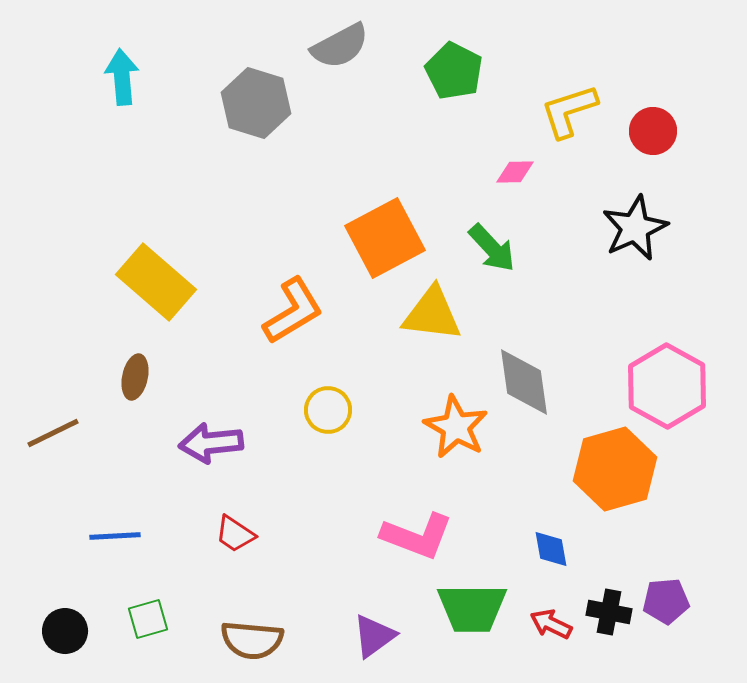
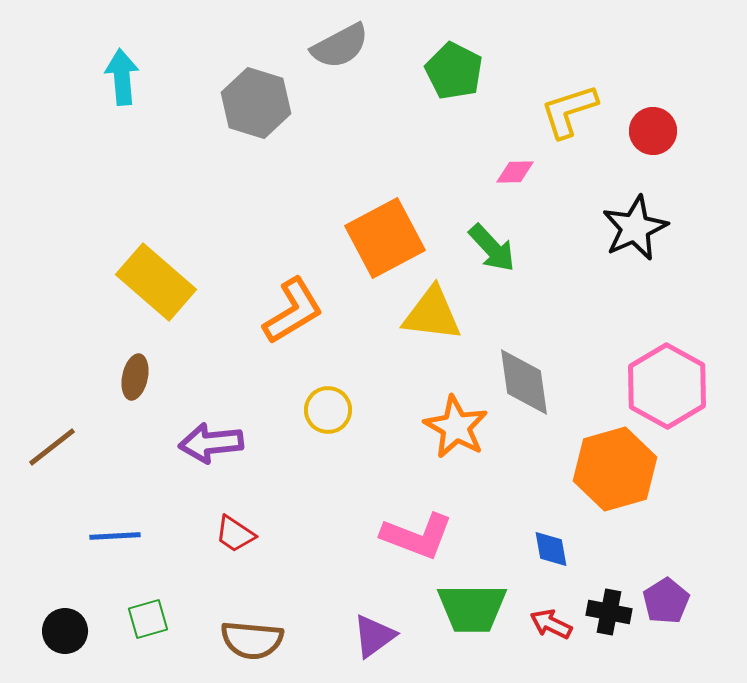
brown line: moved 1 px left, 14 px down; rotated 12 degrees counterclockwise
purple pentagon: rotated 27 degrees counterclockwise
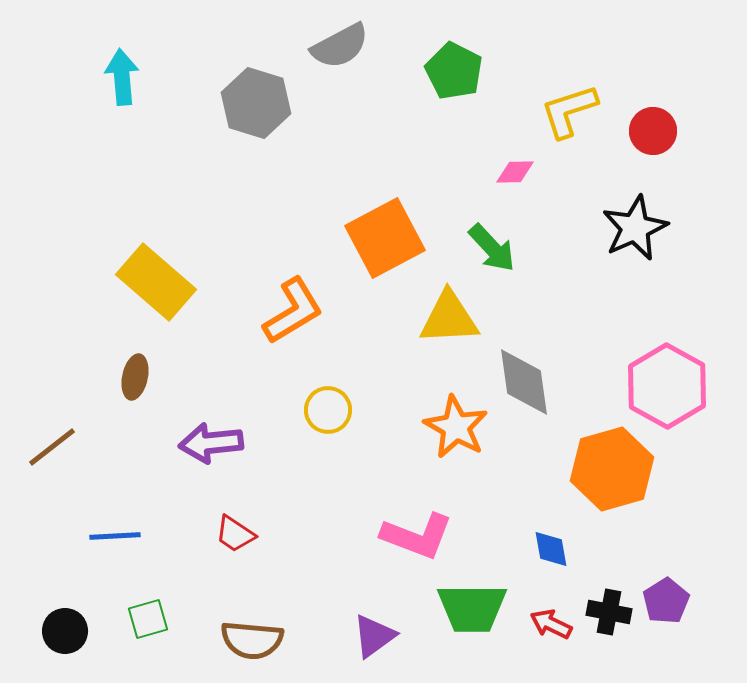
yellow triangle: moved 17 px right, 4 px down; rotated 10 degrees counterclockwise
orange hexagon: moved 3 px left
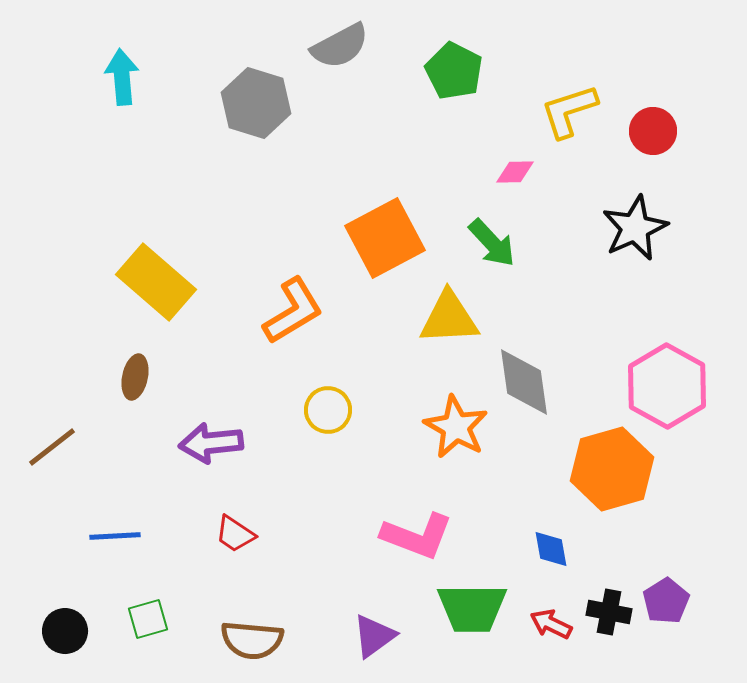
green arrow: moved 5 px up
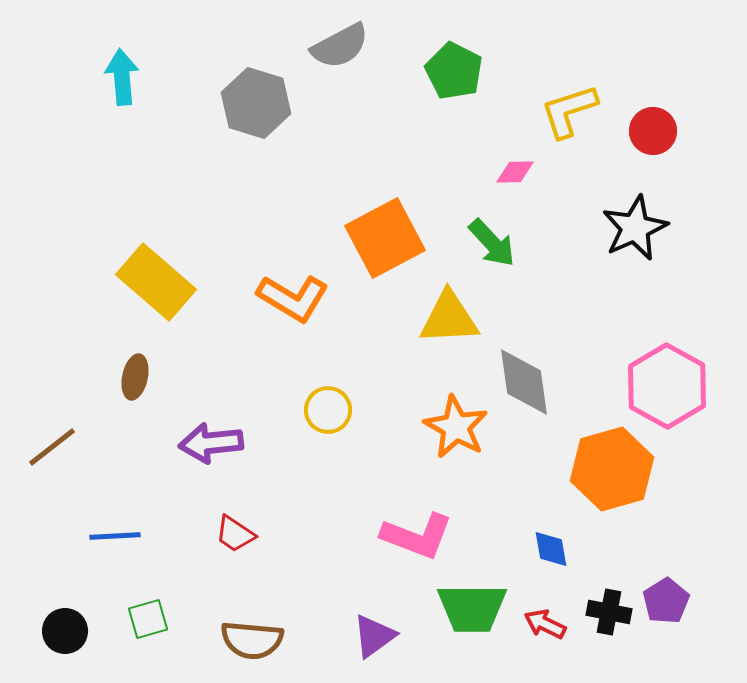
orange L-shape: moved 13 px up; rotated 62 degrees clockwise
red arrow: moved 6 px left
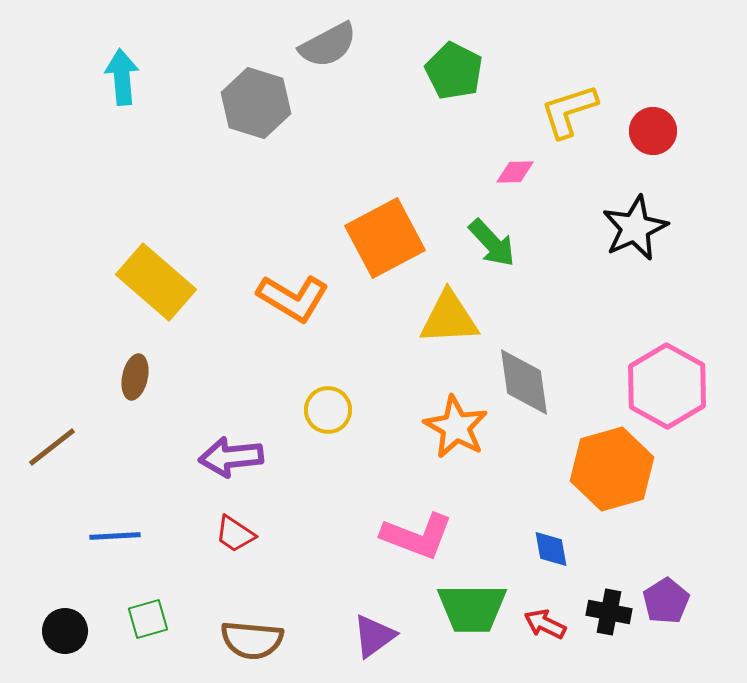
gray semicircle: moved 12 px left, 1 px up
purple arrow: moved 20 px right, 14 px down
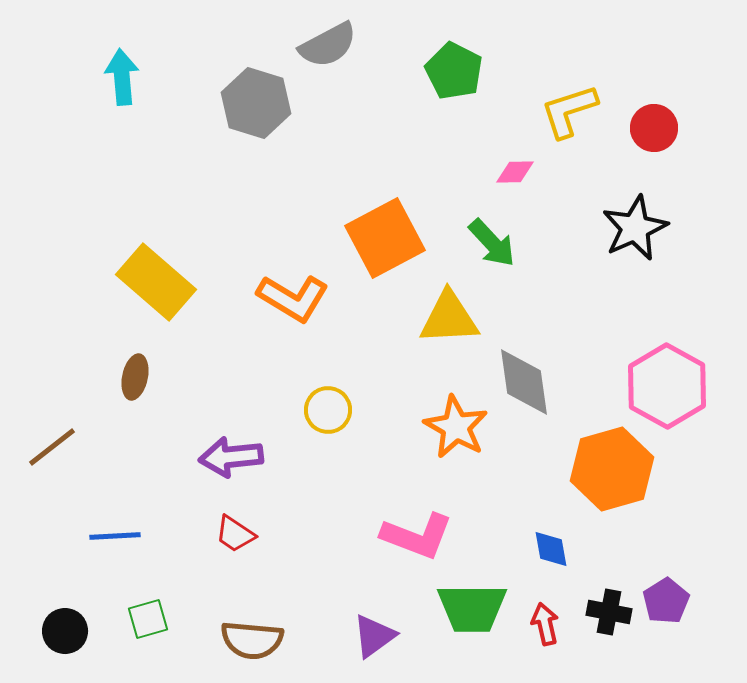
red circle: moved 1 px right, 3 px up
red arrow: rotated 51 degrees clockwise
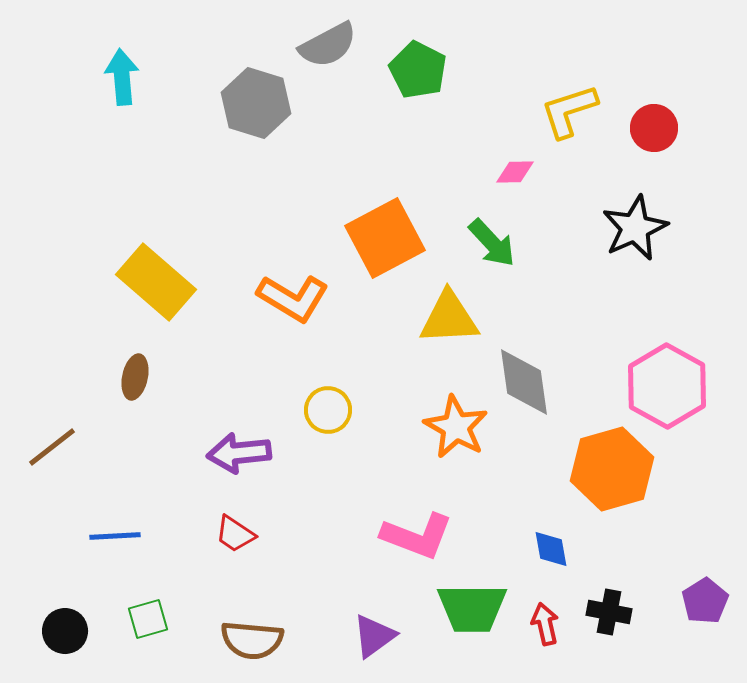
green pentagon: moved 36 px left, 1 px up
purple arrow: moved 8 px right, 4 px up
purple pentagon: moved 39 px right
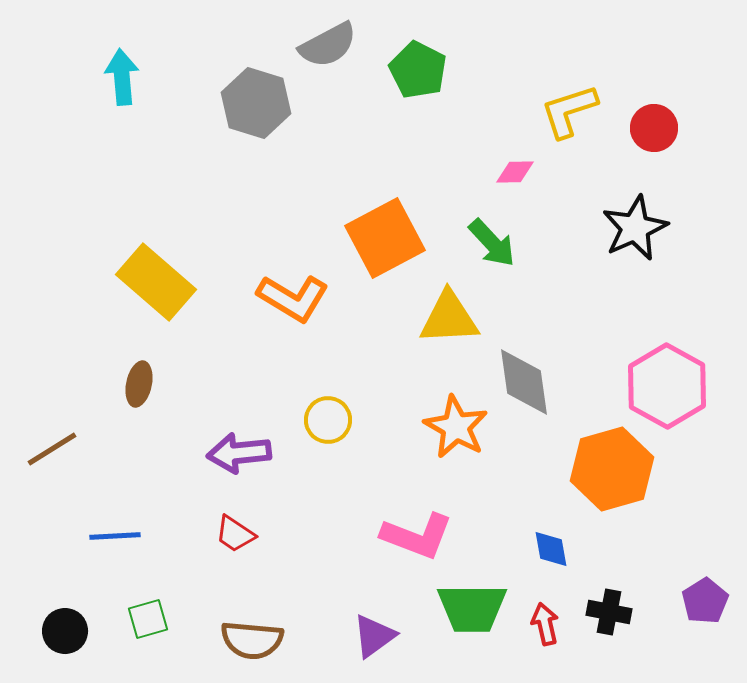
brown ellipse: moved 4 px right, 7 px down
yellow circle: moved 10 px down
brown line: moved 2 px down; rotated 6 degrees clockwise
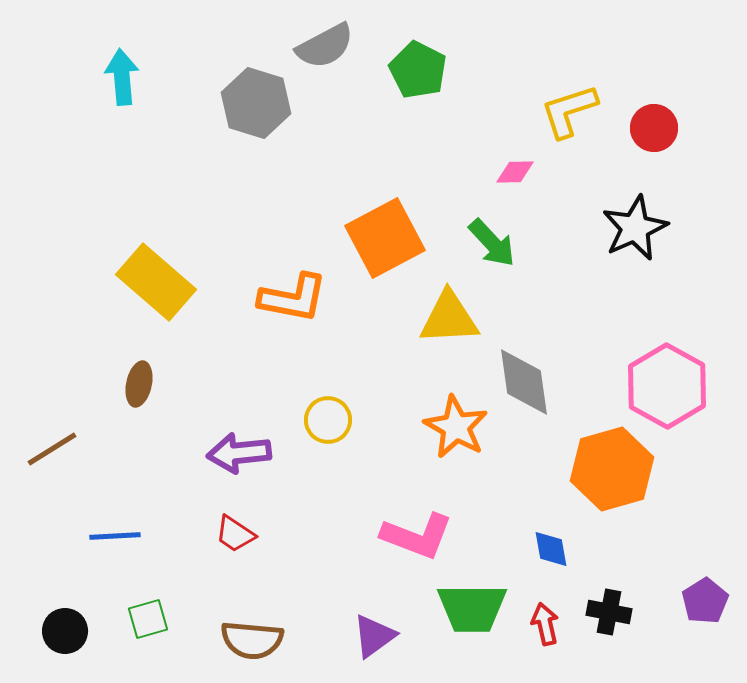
gray semicircle: moved 3 px left, 1 px down
orange L-shape: rotated 20 degrees counterclockwise
